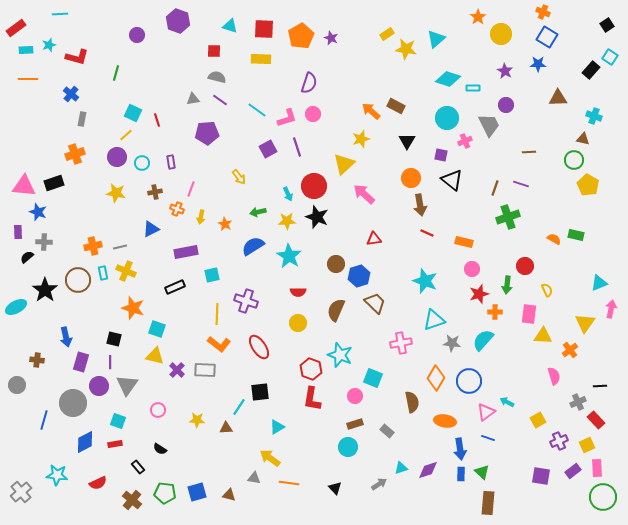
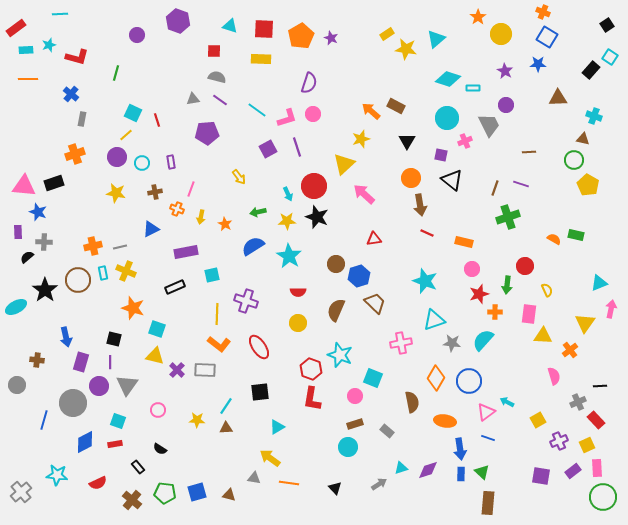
cyan line at (239, 407): moved 13 px left, 1 px up
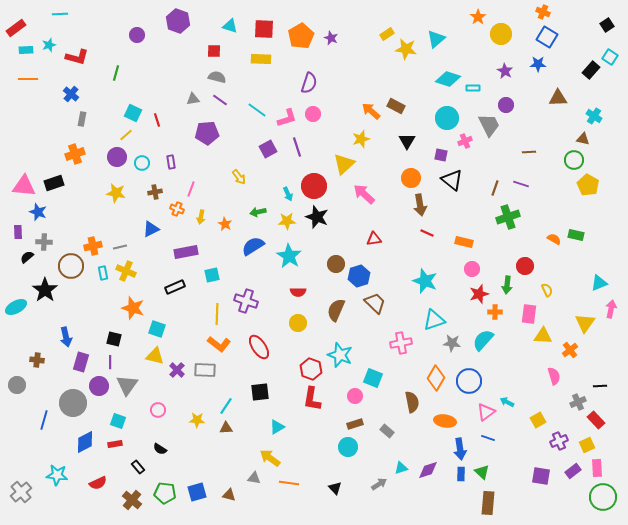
cyan cross at (594, 116): rotated 14 degrees clockwise
brown circle at (78, 280): moved 7 px left, 14 px up
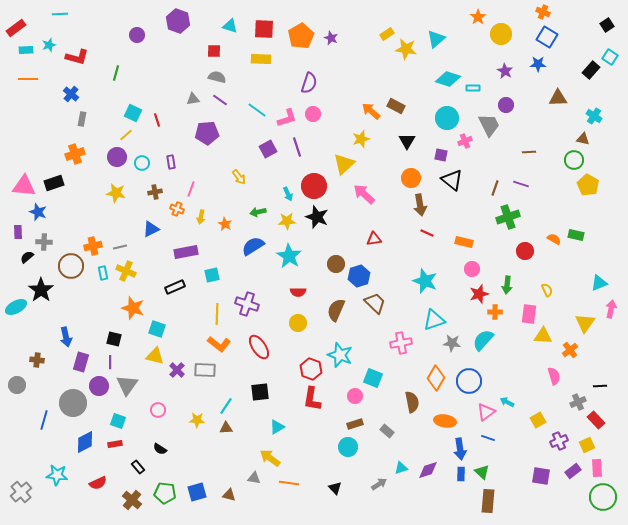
red circle at (525, 266): moved 15 px up
black star at (45, 290): moved 4 px left
purple cross at (246, 301): moved 1 px right, 3 px down
brown rectangle at (488, 503): moved 2 px up
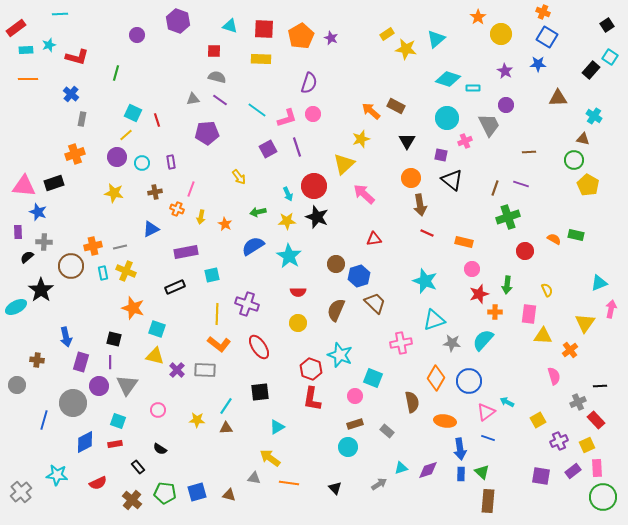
yellow star at (116, 193): moved 2 px left
